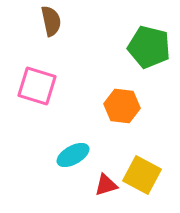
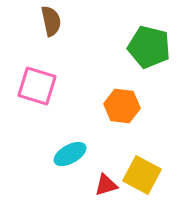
cyan ellipse: moved 3 px left, 1 px up
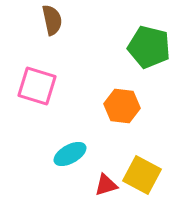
brown semicircle: moved 1 px right, 1 px up
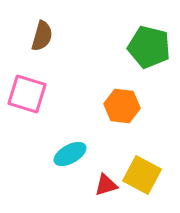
brown semicircle: moved 10 px left, 16 px down; rotated 28 degrees clockwise
pink square: moved 10 px left, 8 px down
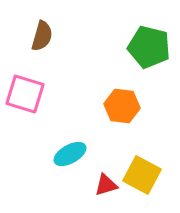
pink square: moved 2 px left
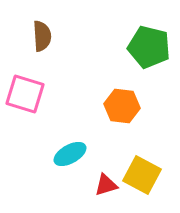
brown semicircle: rotated 20 degrees counterclockwise
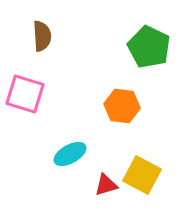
green pentagon: rotated 12 degrees clockwise
